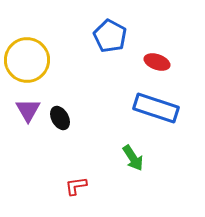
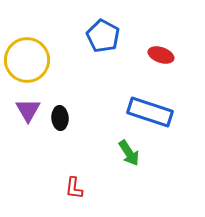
blue pentagon: moved 7 px left
red ellipse: moved 4 px right, 7 px up
blue rectangle: moved 6 px left, 4 px down
black ellipse: rotated 25 degrees clockwise
green arrow: moved 4 px left, 5 px up
red L-shape: moved 2 px left, 2 px down; rotated 75 degrees counterclockwise
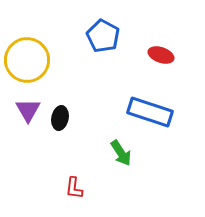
black ellipse: rotated 15 degrees clockwise
green arrow: moved 8 px left
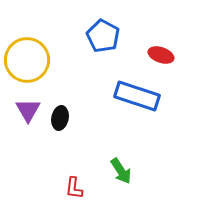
blue rectangle: moved 13 px left, 16 px up
green arrow: moved 18 px down
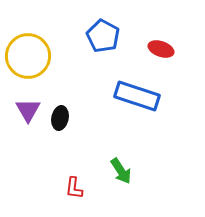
red ellipse: moved 6 px up
yellow circle: moved 1 px right, 4 px up
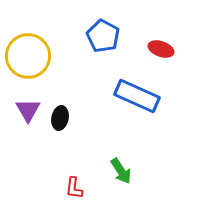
blue rectangle: rotated 6 degrees clockwise
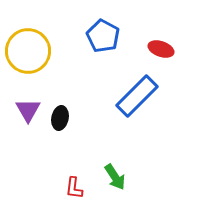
yellow circle: moved 5 px up
blue rectangle: rotated 69 degrees counterclockwise
green arrow: moved 6 px left, 6 px down
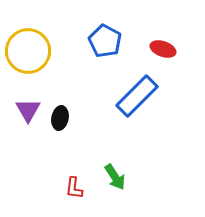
blue pentagon: moved 2 px right, 5 px down
red ellipse: moved 2 px right
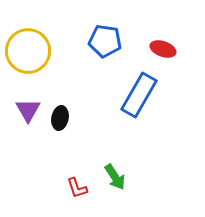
blue pentagon: rotated 20 degrees counterclockwise
blue rectangle: moved 2 px right, 1 px up; rotated 15 degrees counterclockwise
red L-shape: moved 3 px right; rotated 25 degrees counterclockwise
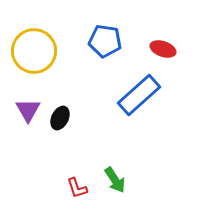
yellow circle: moved 6 px right
blue rectangle: rotated 18 degrees clockwise
black ellipse: rotated 15 degrees clockwise
green arrow: moved 3 px down
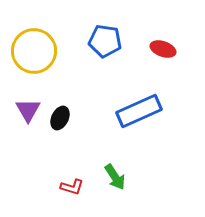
blue rectangle: moved 16 px down; rotated 18 degrees clockwise
green arrow: moved 3 px up
red L-shape: moved 5 px left, 1 px up; rotated 55 degrees counterclockwise
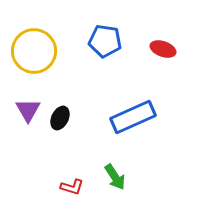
blue rectangle: moved 6 px left, 6 px down
